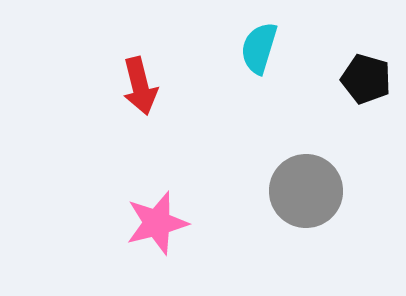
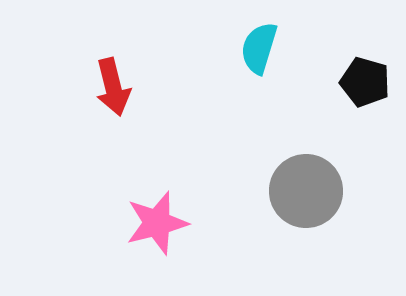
black pentagon: moved 1 px left, 3 px down
red arrow: moved 27 px left, 1 px down
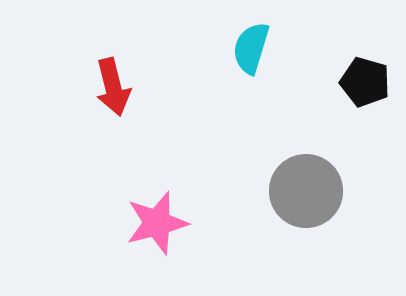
cyan semicircle: moved 8 px left
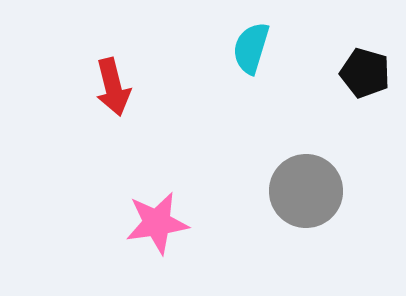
black pentagon: moved 9 px up
pink star: rotated 6 degrees clockwise
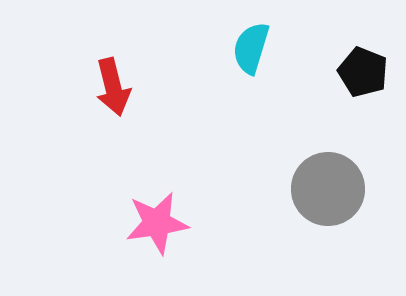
black pentagon: moved 2 px left, 1 px up; rotated 6 degrees clockwise
gray circle: moved 22 px right, 2 px up
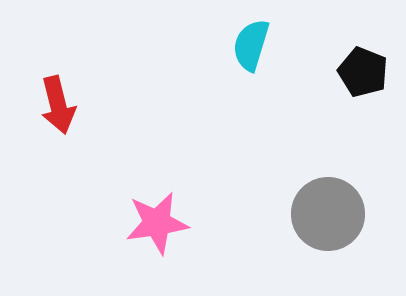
cyan semicircle: moved 3 px up
red arrow: moved 55 px left, 18 px down
gray circle: moved 25 px down
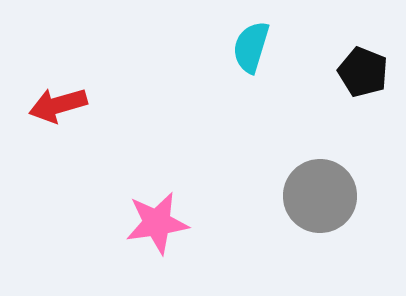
cyan semicircle: moved 2 px down
red arrow: rotated 88 degrees clockwise
gray circle: moved 8 px left, 18 px up
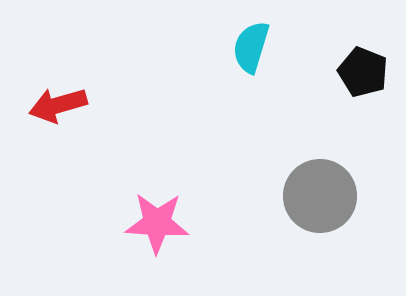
pink star: rotated 12 degrees clockwise
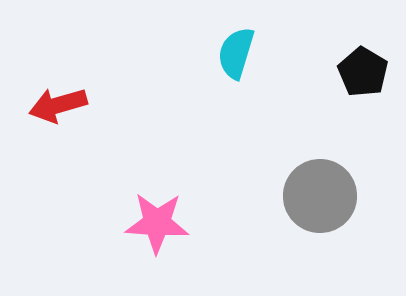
cyan semicircle: moved 15 px left, 6 px down
black pentagon: rotated 9 degrees clockwise
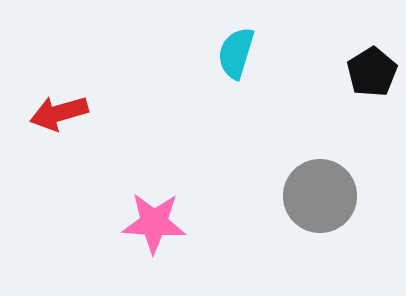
black pentagon: moved 9 px right; rotated 9 degrees clockwise
red arrow: moved 1 px right, 8 px down
pink star: moved 3 px left
